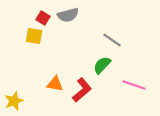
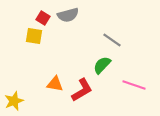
red L-shape: rotated 10 degrees clockwise
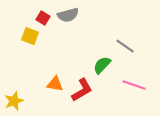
yellow square: moved 4 px left; rotated 12 degrees clockwise
gray line: moved 13 px right, 6 px down
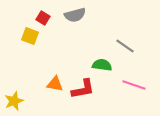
gray semicircle: moved 7 px right
green semicircle: rotated 54 degrees clockwise
red L-shape: moved 1 px right, 1 px up; rotated 20 degrees clockwise
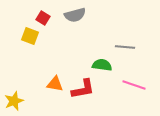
gray line: moved 1 px down; rotated 30 degrees counterclockwise
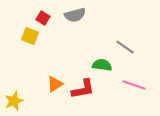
gray line: rotated 30 degrees clockwise
orange triangle: rotated 42 degrees counterclockwise
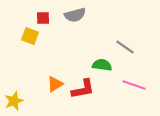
red square: rotated 32 degrees counterclockwise
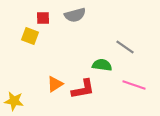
yellow star: rotated 30 degrees clockwise
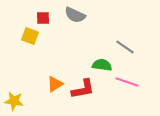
gray semicircle: rotated 40 degrees clockwise
pink line: moved 7 px left, 3 px up
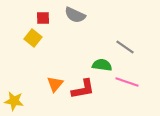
yellow square: moved 3 px right, 2 px down; rotated 18 degrees clockwise
orange triangle: rotated 18 degrees counterclockwise
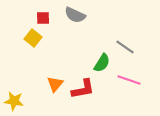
green semicircle: moved 2 px up; rotated 114 degrees clockwise
pink line: moved 2 px right, 2 px up
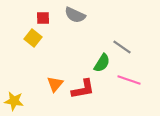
gray line: moved 3 px left
